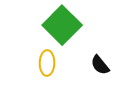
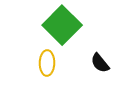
black semicircle: moved 2 px up
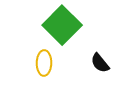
yellow ellipse: moved 3 px left
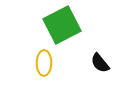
green square: rotated 18 degrees clockwise
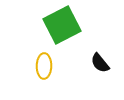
yellow ellipse: moved 3 px down
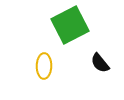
green square: moved 8 px right
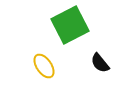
yellow ellipse: rotated 35 degrees counterclockwise
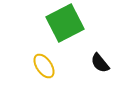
green square: moved 5 px left, 2 px up
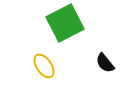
black semicircle: moved 5 px right
